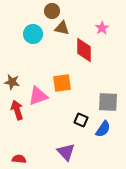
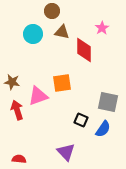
brown triangle: moved 4 px down
gray square: rotated 10 degrees clockwise
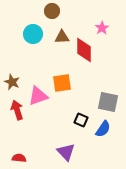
brown triangle: moved 5 px down; rotated 14 degrees counterclockwise
brown star: rotated 14 degrees clockwise
red semicircle: moved 1 px up
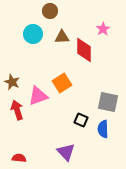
brown circle: moved 2 px left
pink star: moved 1 px right, 1 px down
orange square: rotated 24 degrees counterclockwise
blue semicircle: rotated 144 degrees clockwise
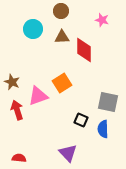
brown circle: moved 11 px right
pink star: moved 1 px left, 9 px up; rotated 24 degrees counterclockwise
cyan circle: moved 5 px up
purple triangle: moved 2 px right, 1 px down
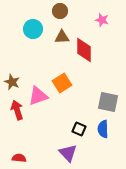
brown circle: moved 1 px left
black square: moved 2 px left, 9 px down
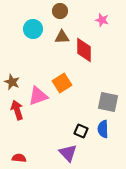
black square: moved 2 px right, 2 px down
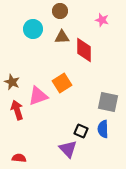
purple triangle: moved 4 px up
